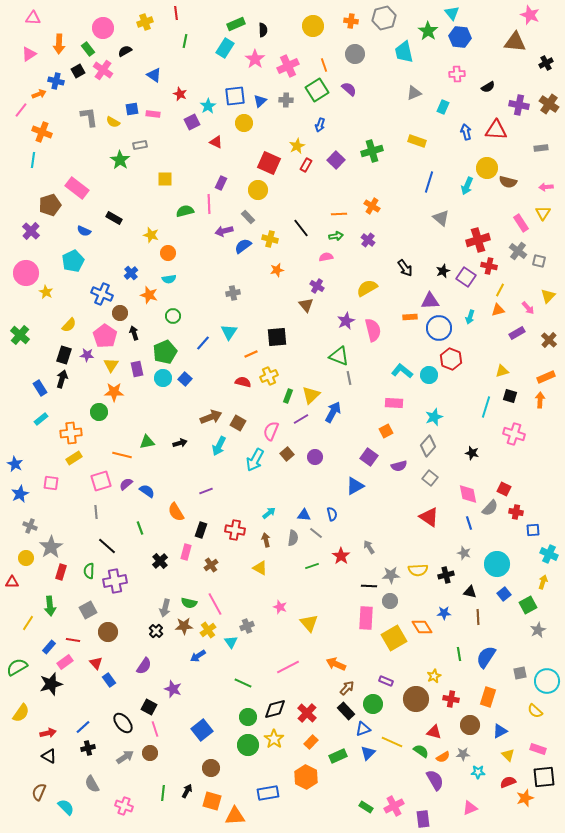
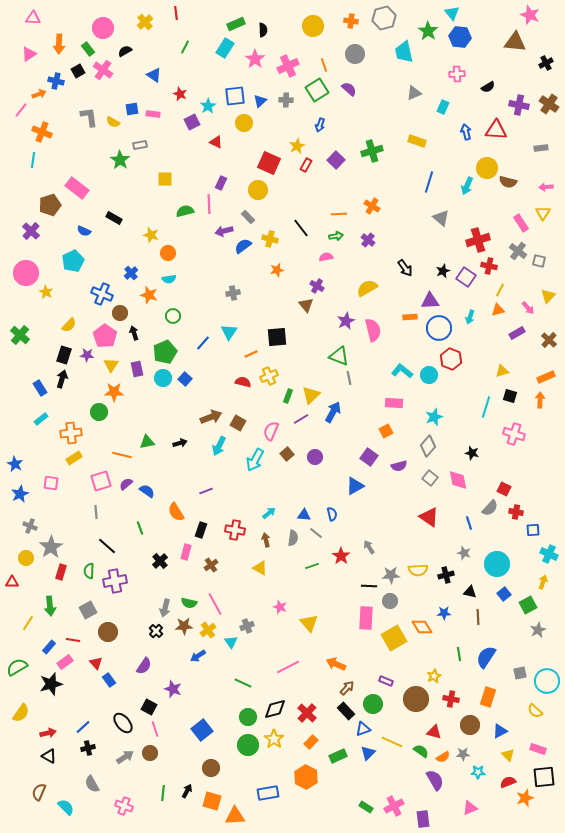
yellow cross at (145, 22): rotated 21 degrees counterclockwise
green line at (185, 41): moved 6 px down; rotated 16 degrees clockwise
pink diamond at (468, 494): moved 10 px left, 14 px up
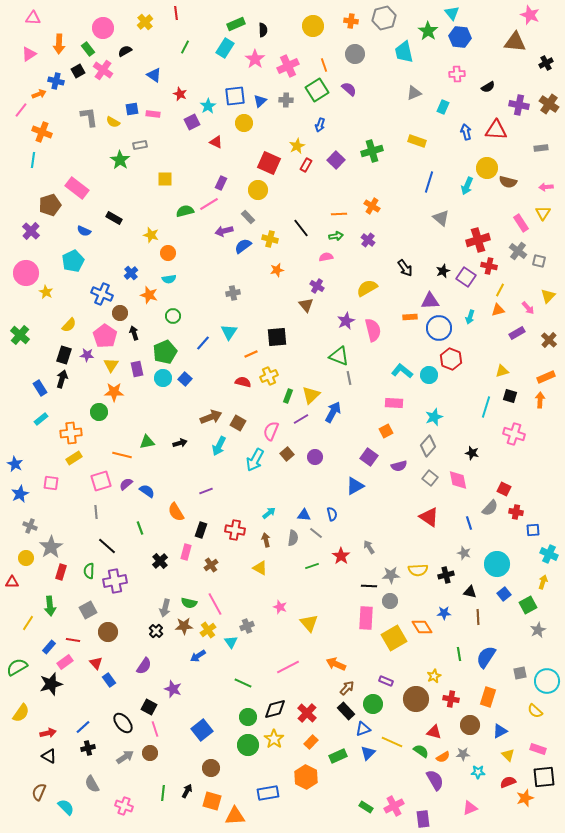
pink line at (209, 204): rotated 60 degrees clockwise
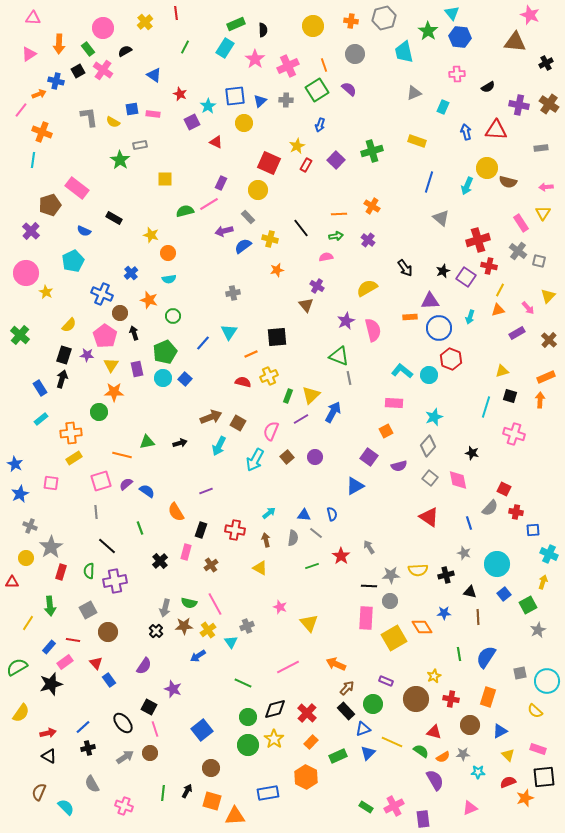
orange star at (149, 295): moved 5 px down
brown square at (287, 454): moved 3 px down
